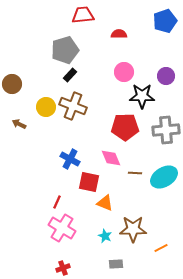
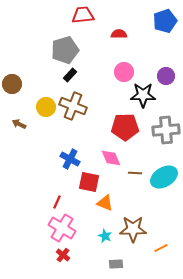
black star: moved 1 px right, 1 px up
red cross: moved 13 px up; rotated 32 degrees counterclockwise
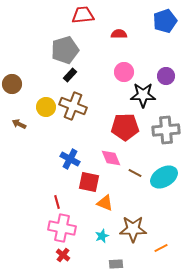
brown line: rotated 24 degrees clockwise
red line: rotated 40 degrees counterclockwise
pink cross: rotated 20 degrees counterclockwise
cyan star: moved 3 px left; rotated 24 degrees clockwise
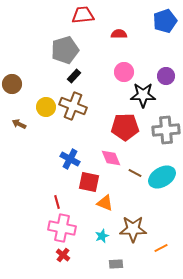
black rectangle: moved 4 px right, 1 px down
cyan ellipse: moved 2 px left
